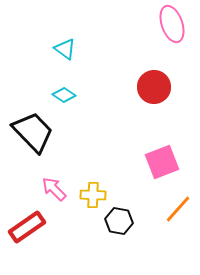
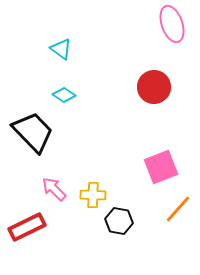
cyan triangle: moved 4 px left
pink square: moved 1 px left, 5 px down
red rectangle: rotated 9 degrees clockwise
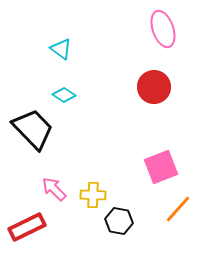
pink ellipse: moved 9 px left, 5 px down
black trapezoid: moved 3 px up
